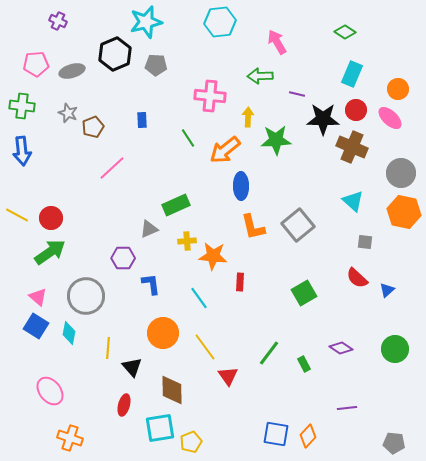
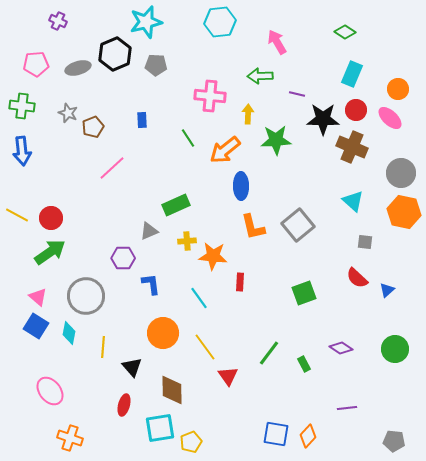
gray ellipse at (72, 71): moved 6 px right, 3 px up
yellow arrow at (248, 117): moved 3 px up
gray triangle at (149, 229): moved 2 px down
green square at (304, 293): rotated 10 degrees clockwise
yellow line at (108, 348): moved 5 px left, 1 px up
gray pentagon at (394, 443): moved 2 px up
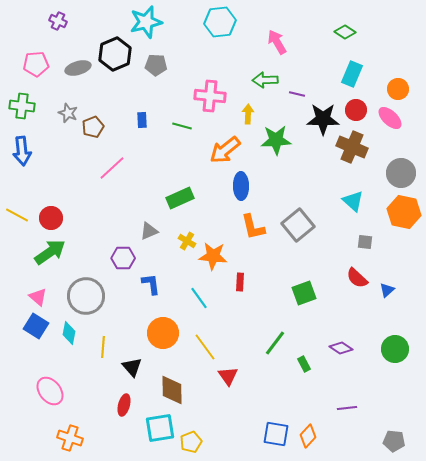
green arrow at (260, 76): moved 5 px right, 4 px down
green line at (188, 138): moved 6 px left, 12 px up; rotated 42 degrees counterclockwise
green rectangle at (176, 205): moved 4 px right, 7 px up
yellow cross at (187, 241): rotated 36 degrees clockwise
green line at (269, 353): moved 6 px right, 10 px up
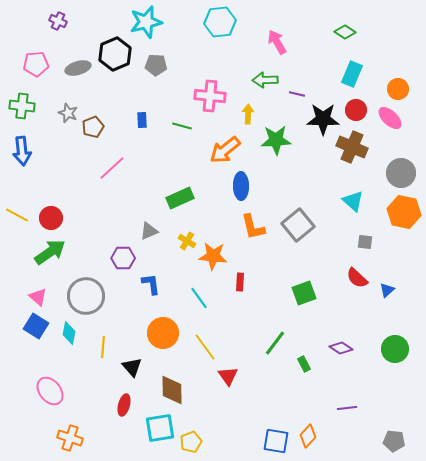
blue square at (276, 434): moved 7 px down
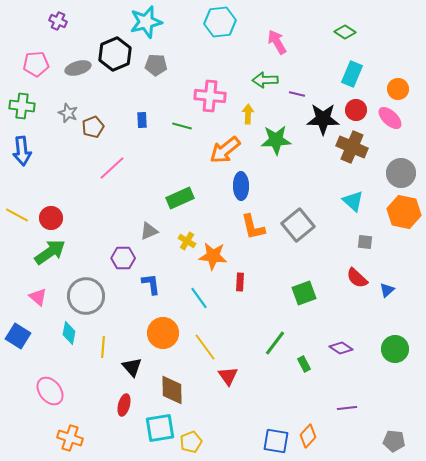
blue square at (36, 326): moved 18 px left, 10 px down
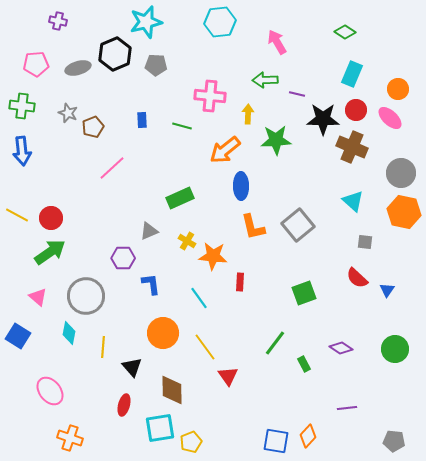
purple cross at (58, 21): rotated 12 degrees counterclockwise
blue triangle at (387, 290): rotated 14 degrees counterclockwise
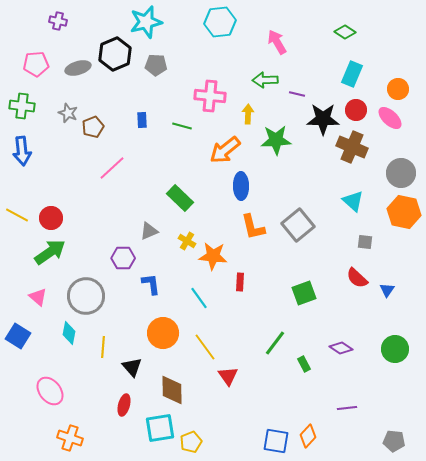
green rectangle at (180, 198): rotated 68 degrees clockwise
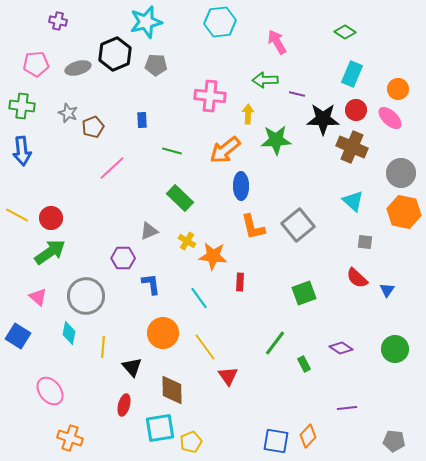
green line at (182, 126): moved 10 px left, 25 px down
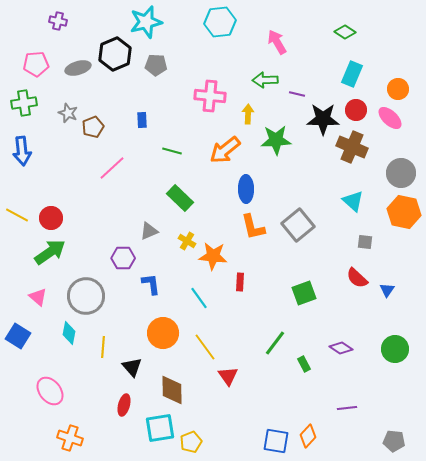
green cross at (22, 106): moved 2 px right, 3 px up; rotated 15 degrees counterclockwise
blue ellipse at (241, 186): moved 5 px right, 3 px down
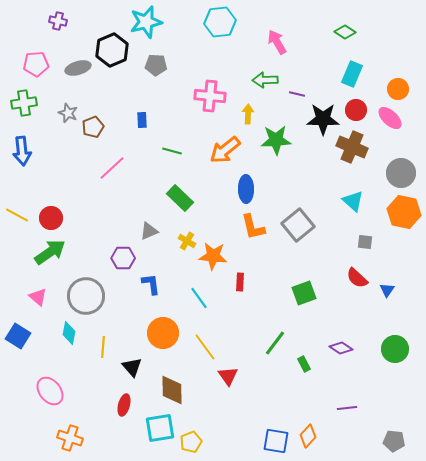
black hexagon at (115, 54): moved 3 px left, 4 px up
